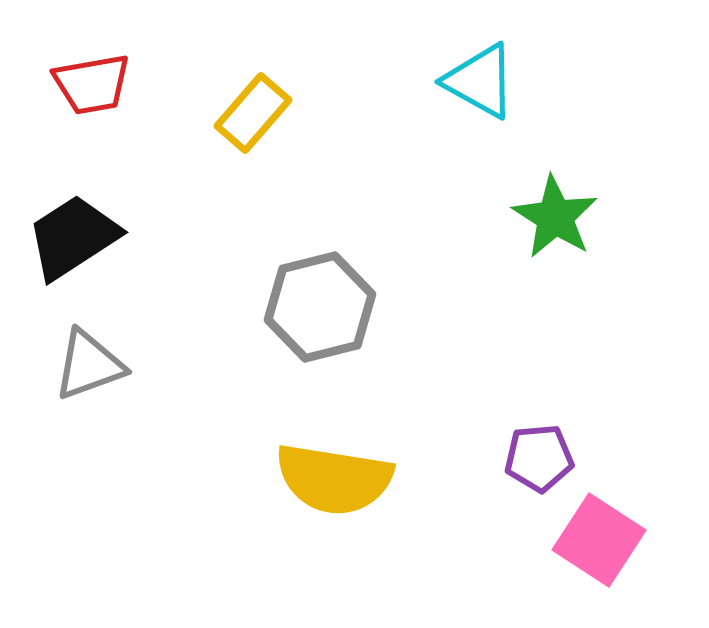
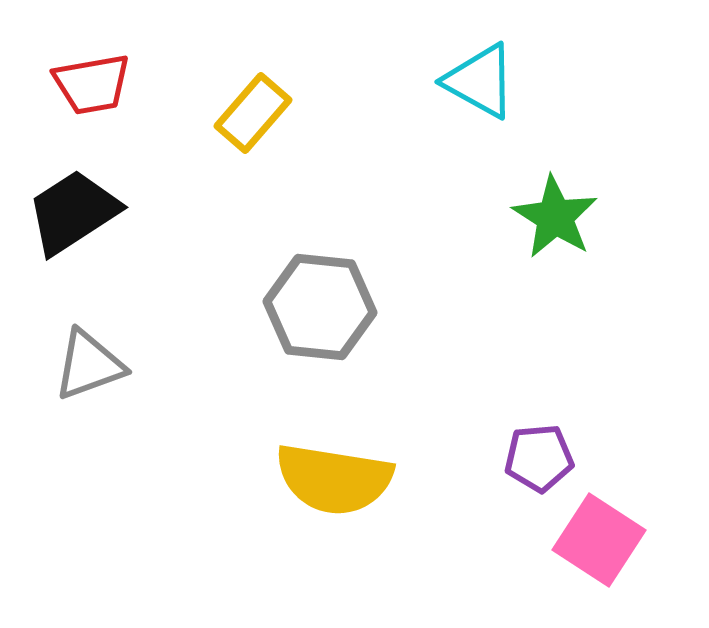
black trapezoid: moved 25 px up
gray hexagon: rotated 20 degrees clockwise
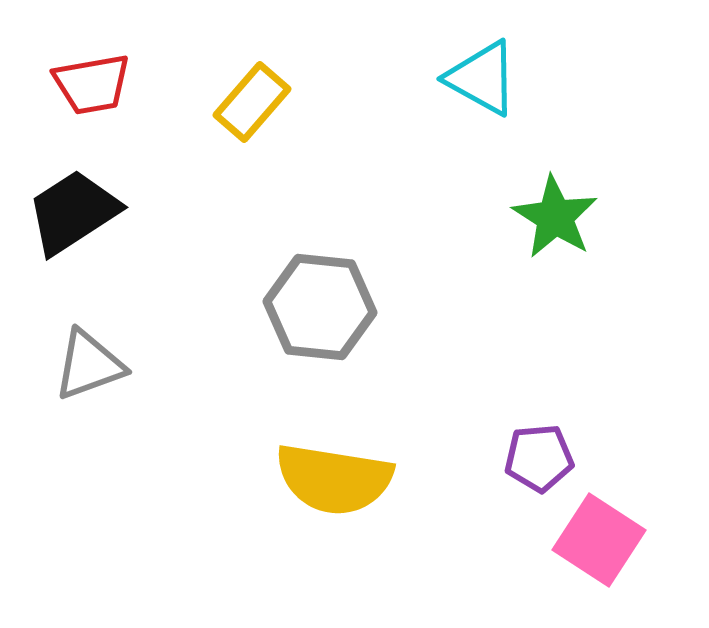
cyan triangle: moved 2 px right, 3 px up
yellow rectangle: moved 1 px left, 11 px up
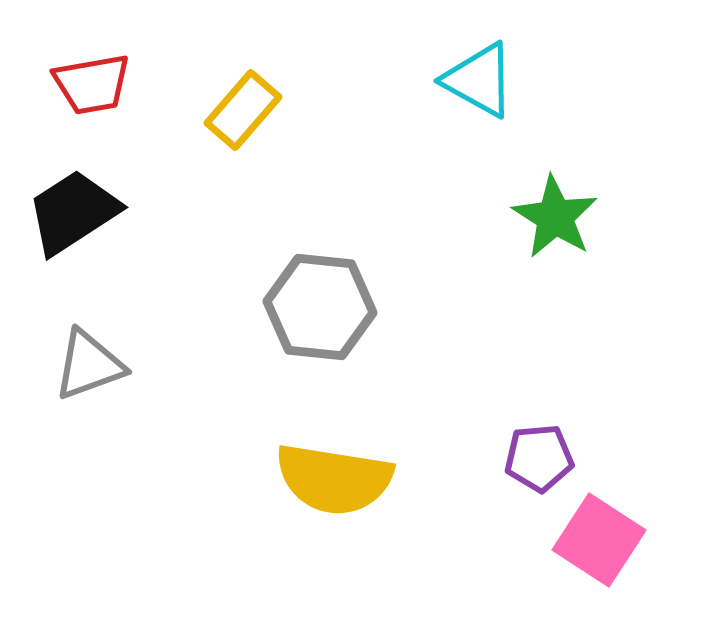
cyan triangle: moved 3 px left, 2 px down
yellow rectangle: moved 9 px left, 8 px down
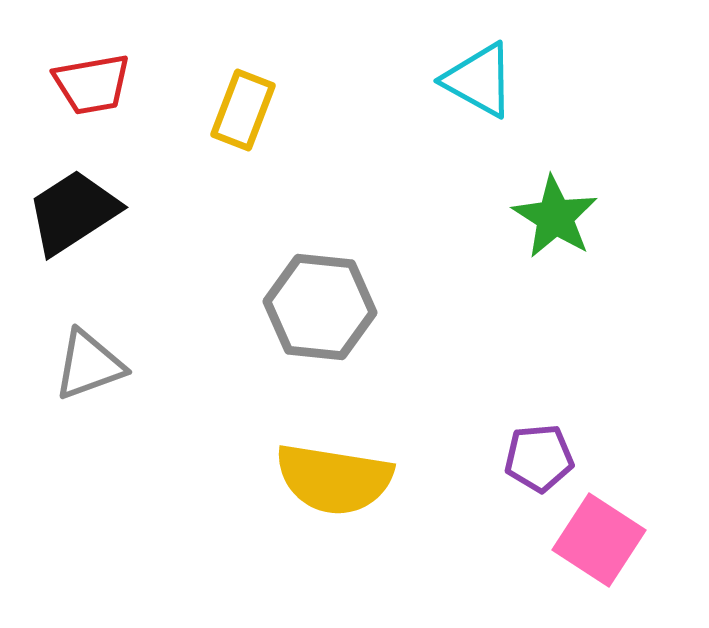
yellow rectangle: rotated 20 degrees counterclockwise
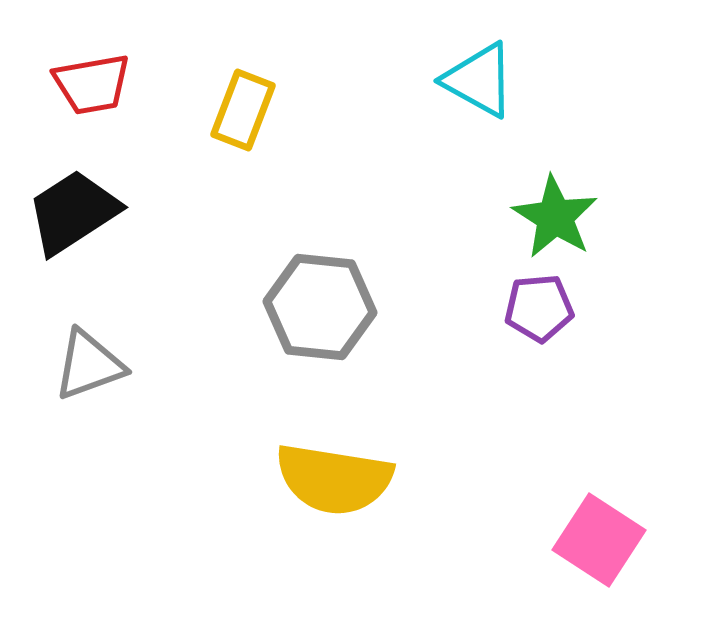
purple pentagon: moved 150 px up
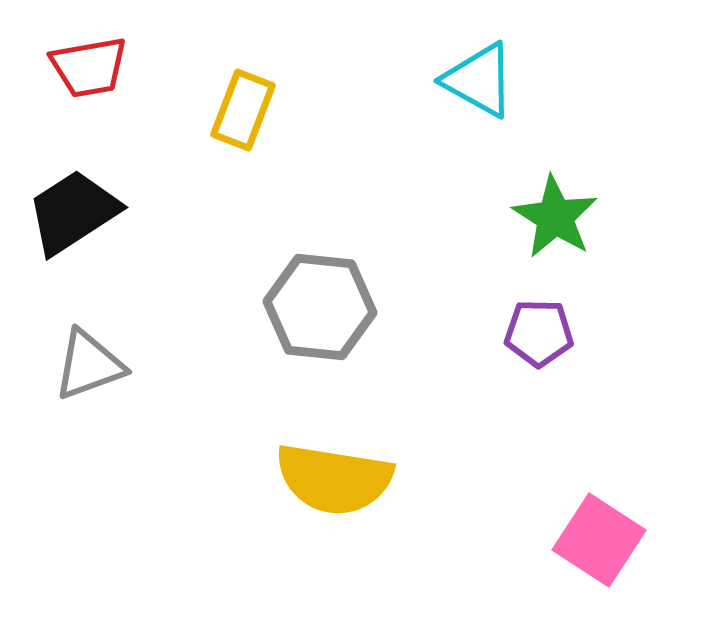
red trapezoid: moved 3 px left, 17 px up
purple pentagon: moved 25 px down; rotated 6 degrees clockwise
